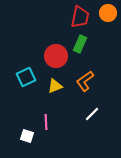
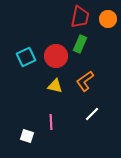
orange circle: moved 6 px down
cyan square: moved 20 px up
yellow triangle: rotated 35 degrees clockwise
pink line: moved 5 px right
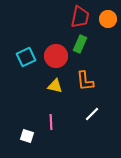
orange L-shape: rotated 60 degrees counterclockwise
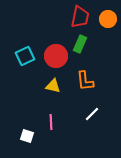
cyan square: moved 1 px left, 1 px up
yellow triangle: moved 2 px left
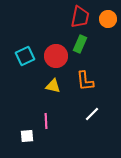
pink line: moved 5 px left, 1 px up
white square: rotated 24 degrees counterclockwise
